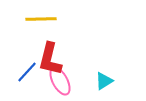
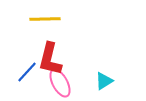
yellow line: moved 4 px right
pink ellipse: moved 2 px down
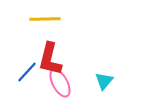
cyan triangle: rotated 18 degrees counterclockwise
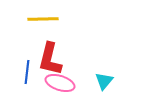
yellow line: moved 2 px left
blue line: rotated 35 degrees counterclockwise
pink ellipse: rotated 44 degrees counterclockwise
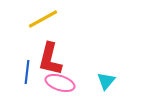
yellow line: rotated 28 degrees counterclockwise
cyan triangle: moved 2 px right
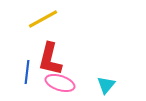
cyan triangle: moved 4 px down
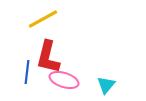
red L-shape: moved 2 px left, 2 px up
pink ellipse: moved 4 px right, 3 px up
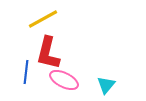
red L-shape: moved 4 px up
blue line: moved 1 px left
pink ellipse: rotated 8 degrees clockwise
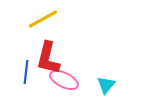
red L-shape: moved 5 px down
